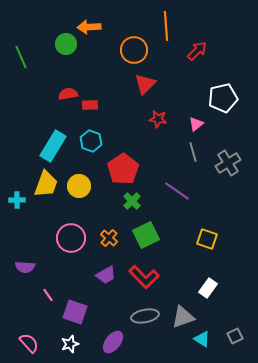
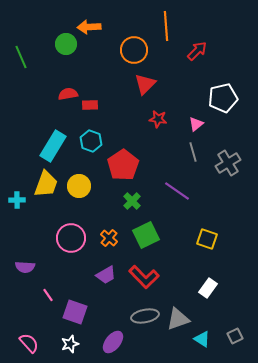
red pentagon: moved 4 px up
gray triangle: moved 5 px left, 2 px down
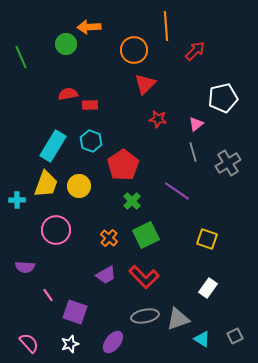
red arrow: moved 2 px left
pink circle: moved 15 px left, 8 px up
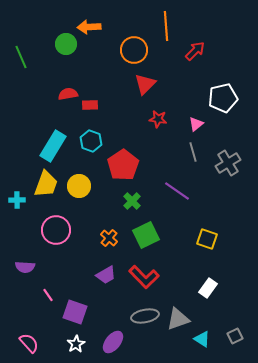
white star: moved 6 px right; rotated 12 degrees counterclockwise
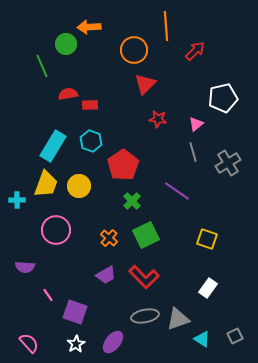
green line: moved 21 px right, 9 px down
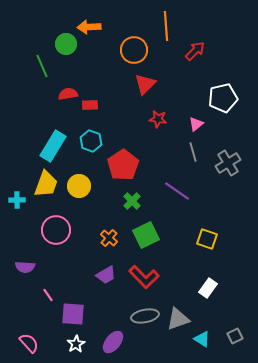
purple square: moved 2 px left, 2 px down; rotated 15 degrees counterclockwise
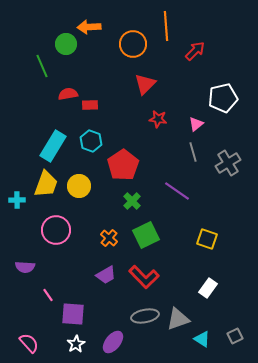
orange circle: moved 1 px left, 6 px up
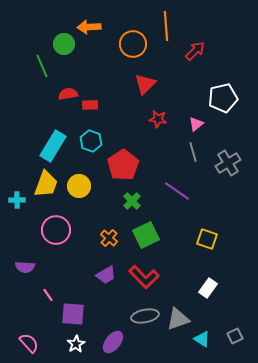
green circle: moved 2 px left
